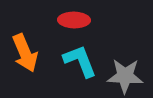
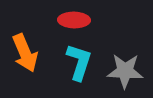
cyan L-shape: moved 1 px left, 1 px down; rotated 39 degrees clockwise
gray star: moved 5 px up
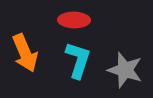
cyan L-shape: moved 1 px left, 2 px up
gray star: moved 1 px up; rotated 15 degrees clockwise
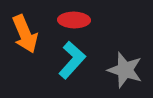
orange arrow: moved 19 px up
cyan L-shape: moved 6 px left; rotated 24 degrees clockwise
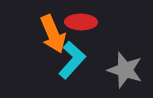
red ellipse: moved 7 px right, 2 px down
orange arrow: moved 28 px right
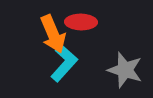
cyan L-shape: moved 8 px left, 3 px down
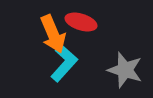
red ellipse: rotated 16 degrees clockwise
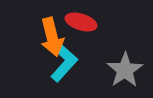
orange arrow: moved 1 px left, 3 px down; rotated 9 degrees clockwise
gray star: rotated 21 degrees clockwise
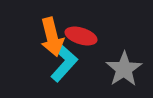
red ellipse: moved 14 px down
gray star: moved 1 px left, 1 px up
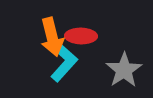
red ellipse: rotated 16 degrees counterclockwise
gray star: moved 1 px down
